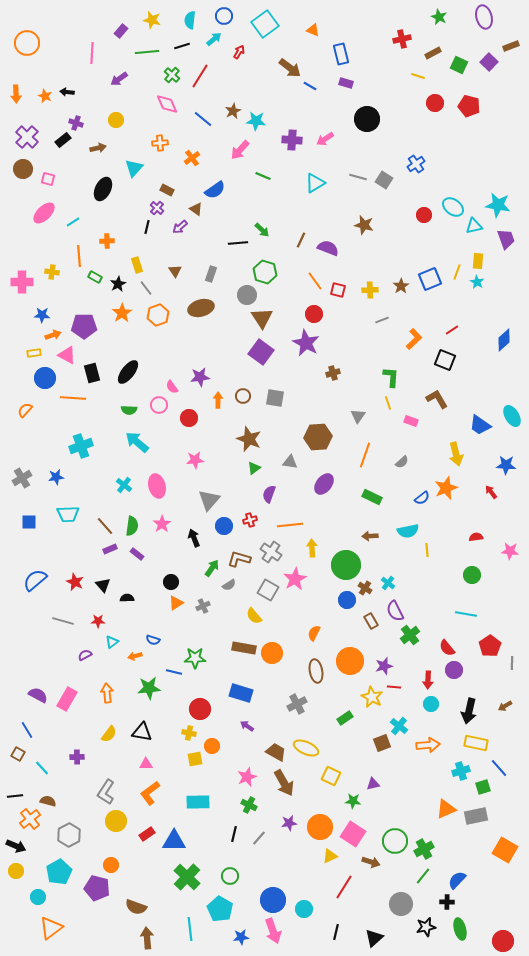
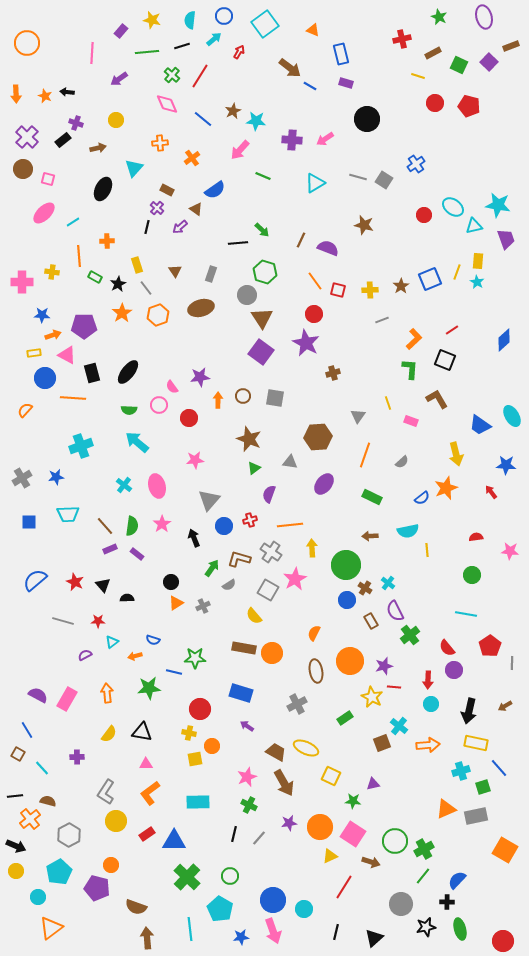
green L-shape at (391, 377): moved 19 px right, 8 px up
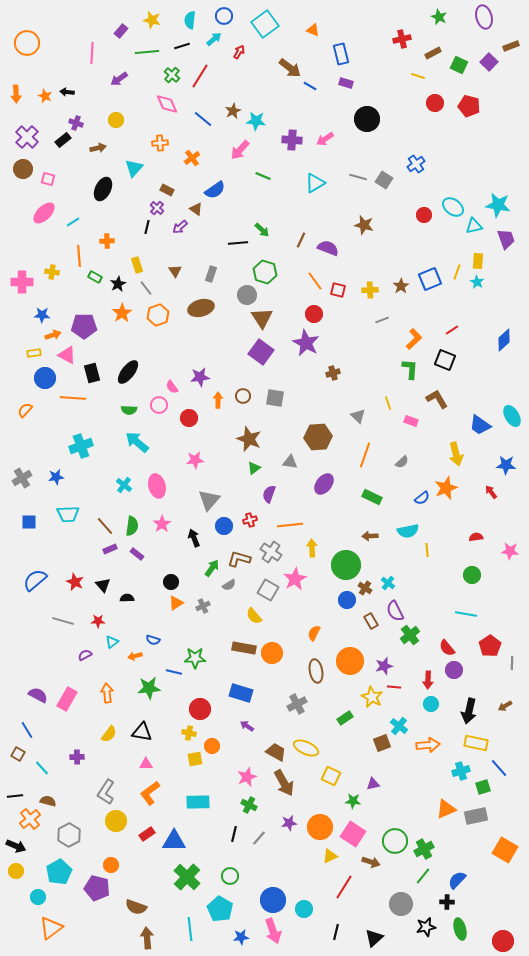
gray triangle at (358, 416): rotated 21 degrees counterclockwise
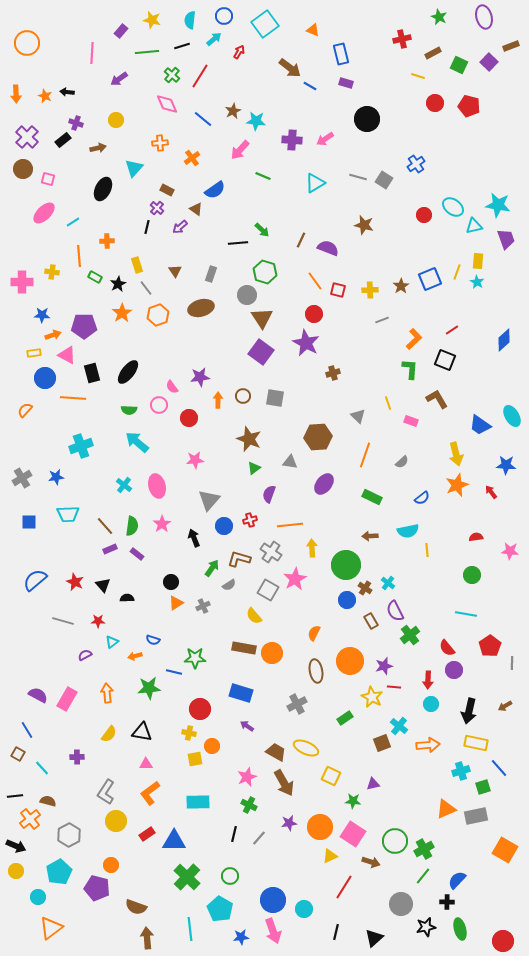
orange star at (446, 488): moved 11 px right, 3 px up
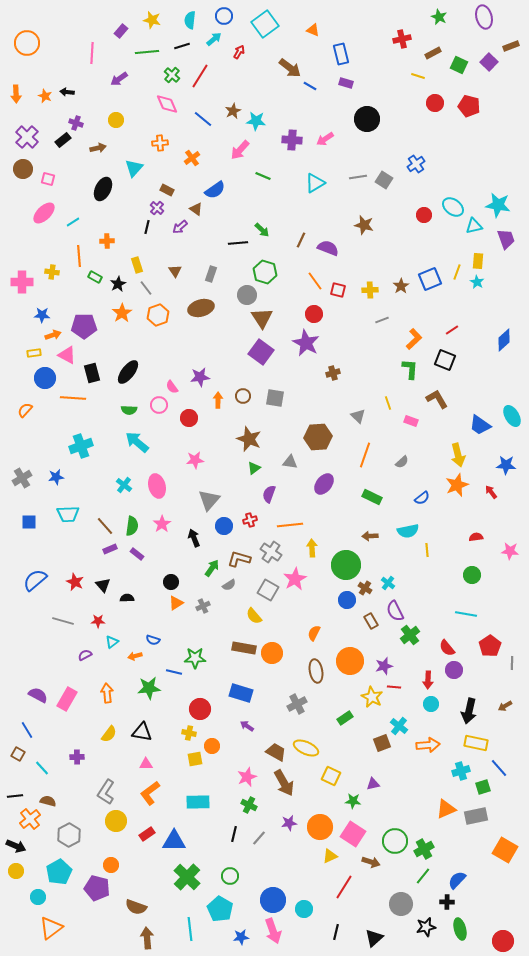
gray line at (358, 177): rotated 24 degrees counterclockwise
yellow arrow at (456, 454): moved 2 px right, 1 px down
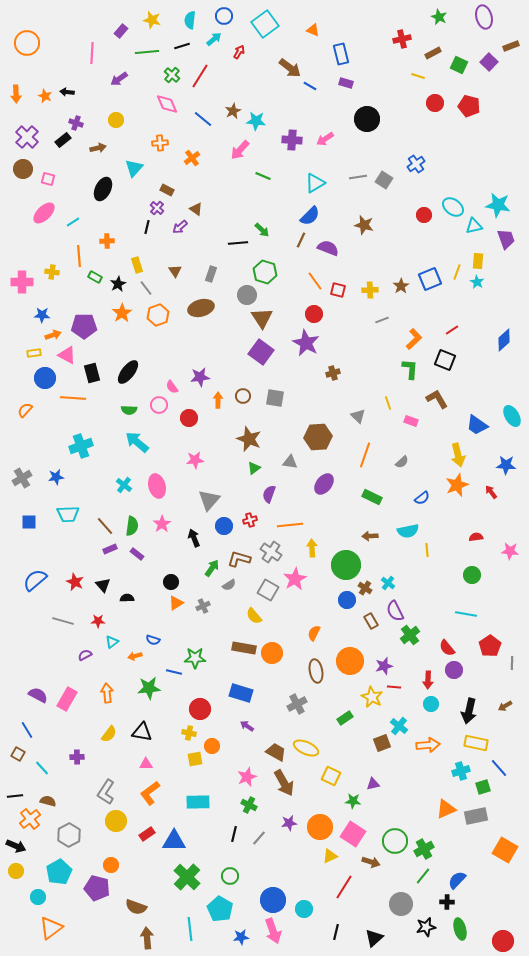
blue semicircle at (215, 190): moved 95 px right, 26 px down; rotated 10 degrees counterclockwise
blue trapezoid at (480, 425): moved 3 px left
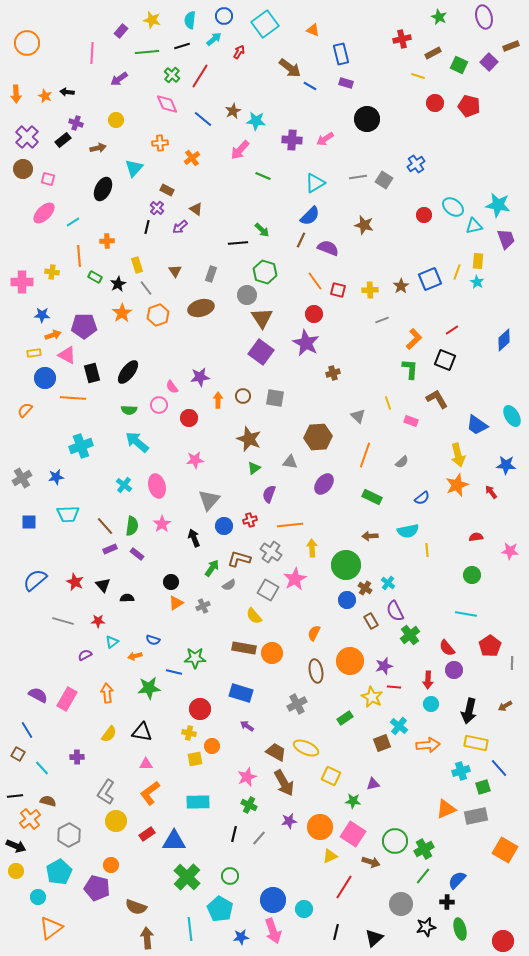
purple star at (289, 823): moved 2 px up
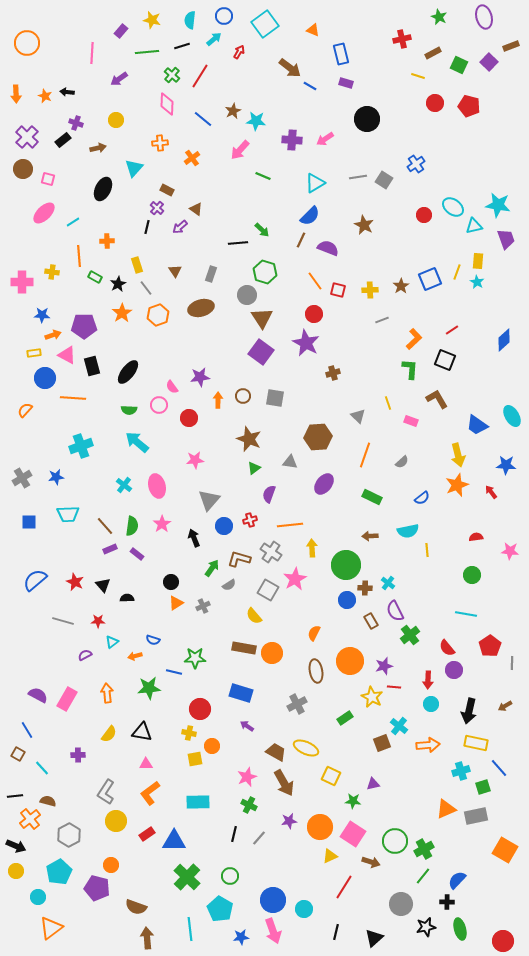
pink diamond at (167, 104): rotated 25 degrees clockwise
brown star at (364, 225): rotated 12 degrees clockwise
black rectangle at (92, 373): moved 7 px up
brown cross at (365, 588): rotated 32 degrees counterclockwise
purple cross at (77, 757): moved 1 px right, 2 px up
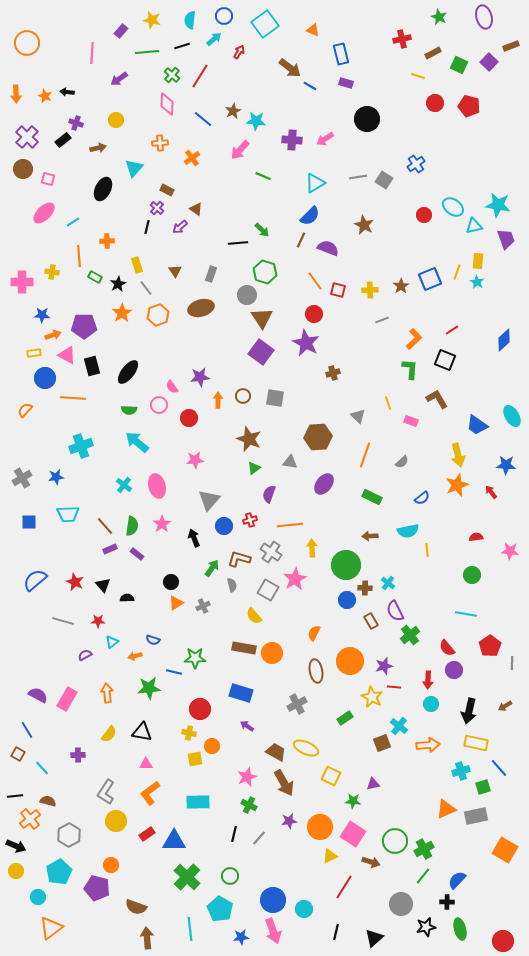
gray semicircle at (229, 585): moved 3 px right; rotated 72 degrees counterclockwise
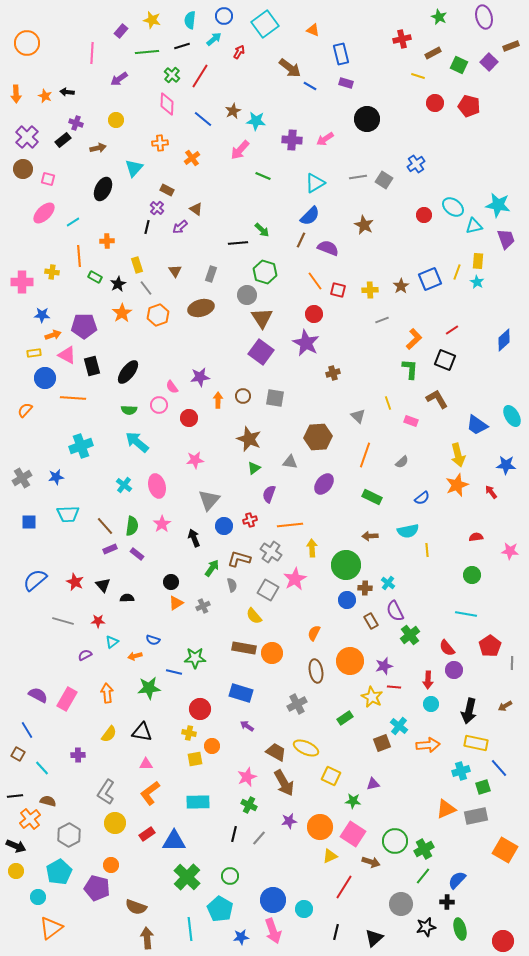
yellow circle at (116, 821): moved 1 px left, 2 px down
